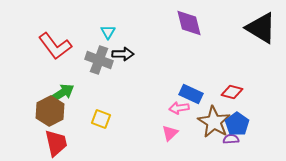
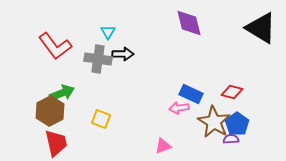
gray cross: moved 1 px left, 1 px up; rotated 12 degrees counterclockwise
green arrow: rotated 10 degrees clockwise
pink triangle: moved 7 px left, 13 px down; rotated 24 degrees clockwise
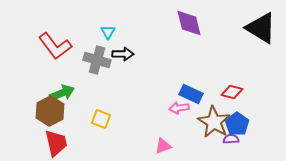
gray cross: moved 1 px left, 1 px down; rotated 8 degrees clockwise
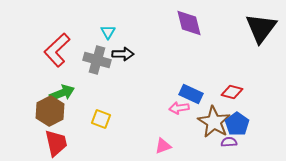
black triangle: rotated 36 degrees clockwise
red L-shape: moved 2 px right, 4 px down; rotated 84 degrees clockwise
purple semicircle: moved 2 px left, 3 px down
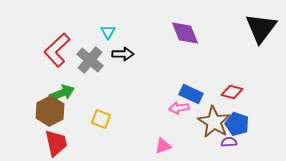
purple diamond: moved 4 px left, 10 px down; rotated 8 degrees counterclockwise
gray cross: moved 7 px left; rotated 24 degrees clockwise
blue pentagon: rotated 15 degrees counterclockwise
